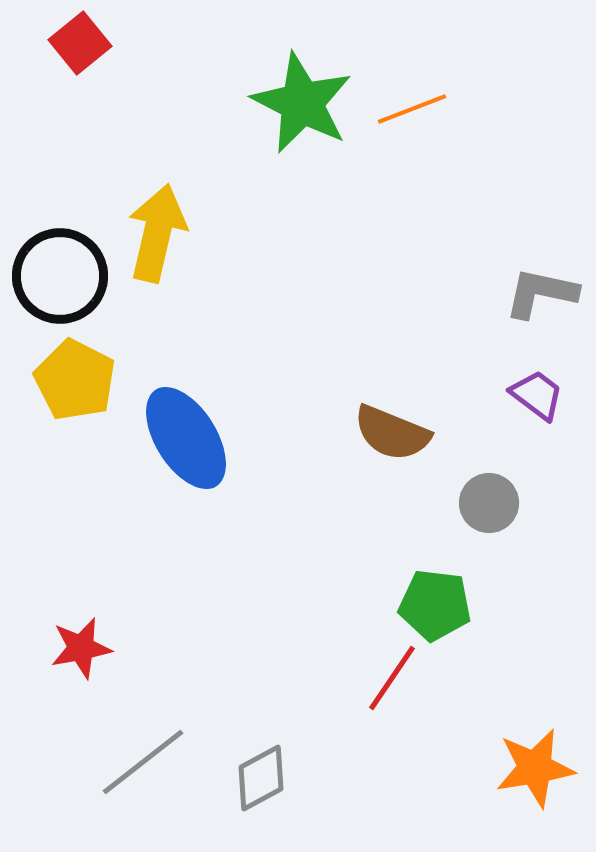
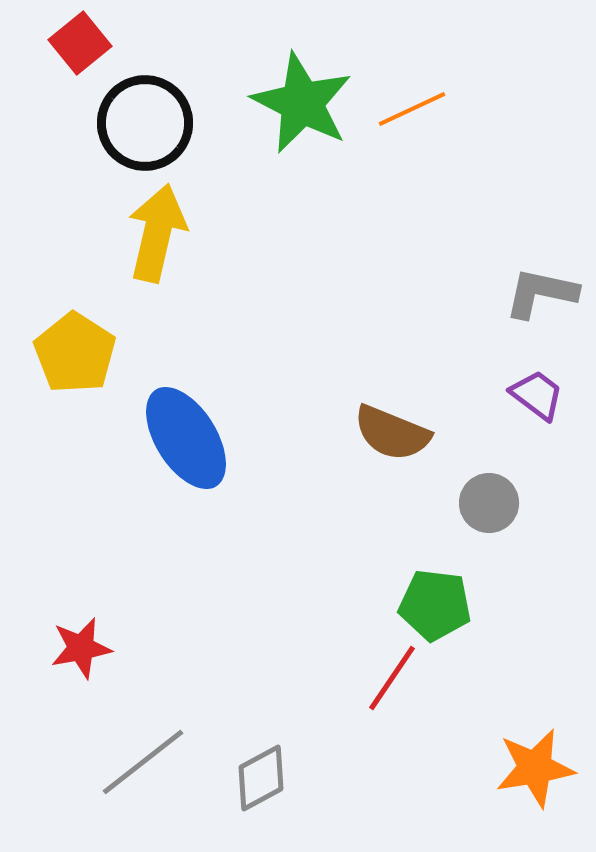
orange line: rotated 4 degrees counterclockwise
black circle: moved 85 px right, 153 px up
yellow pentagon: moved 27 px up; rotated 6 degrees clockwise
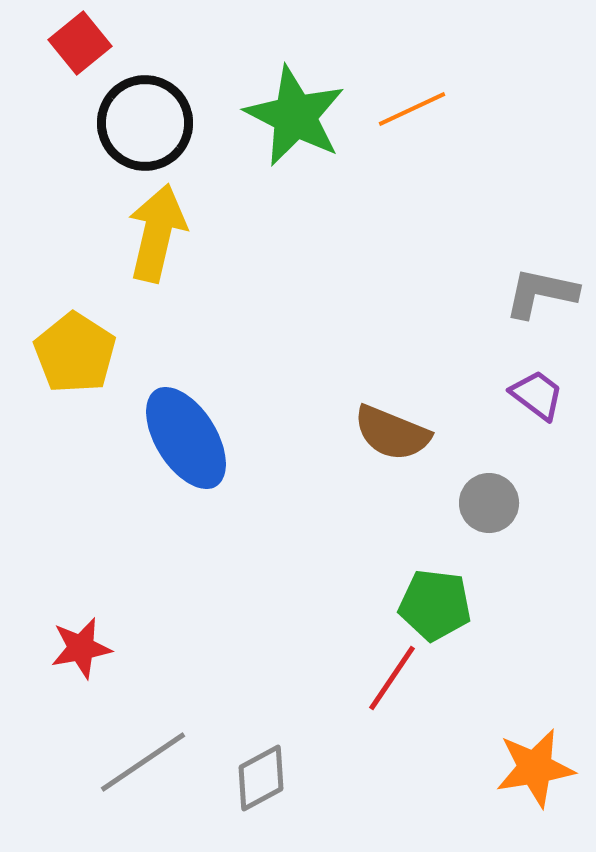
green star: moved 7 px left, 13 px down
gray line: rotated 4 degrees clockwise
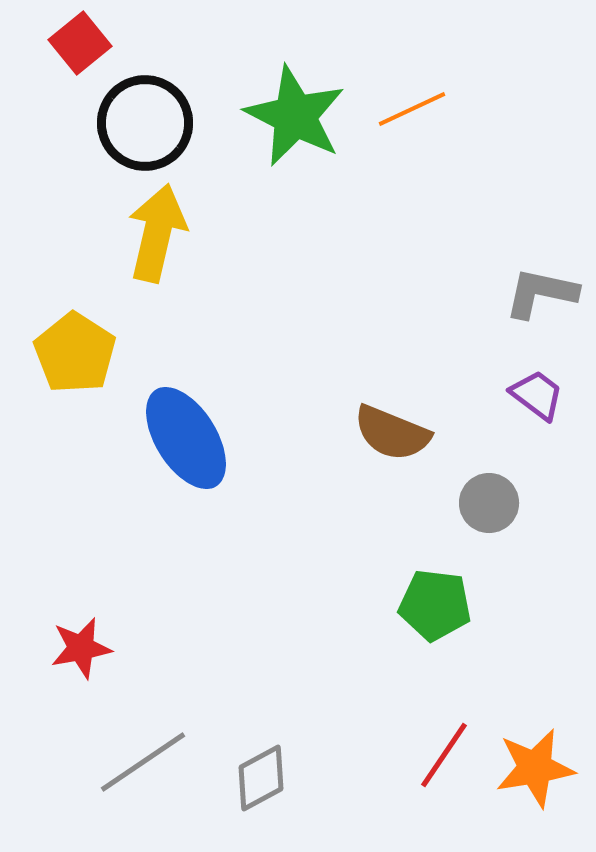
red line: moved 52 px right, 77 px down
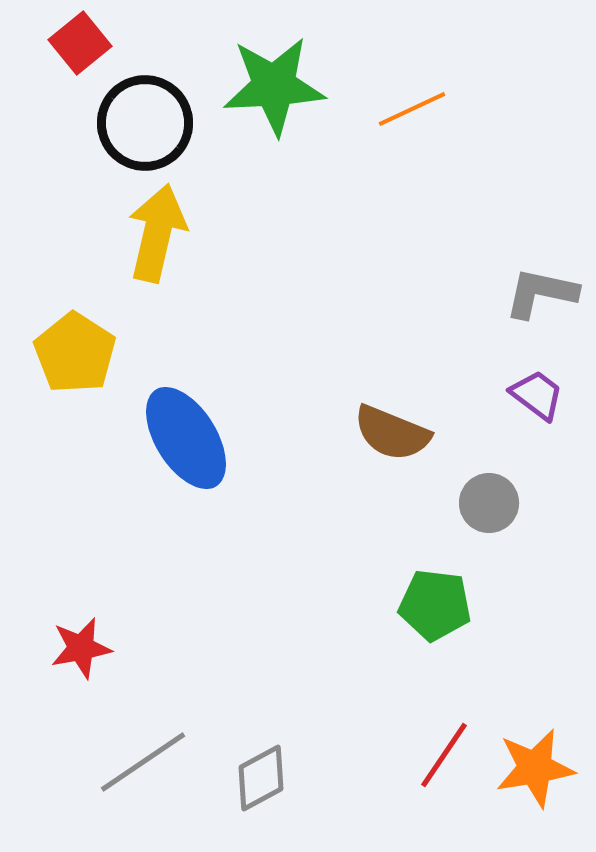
green star: moved 21 px left, 30 px up; rotated 30 degrees counterclockwise
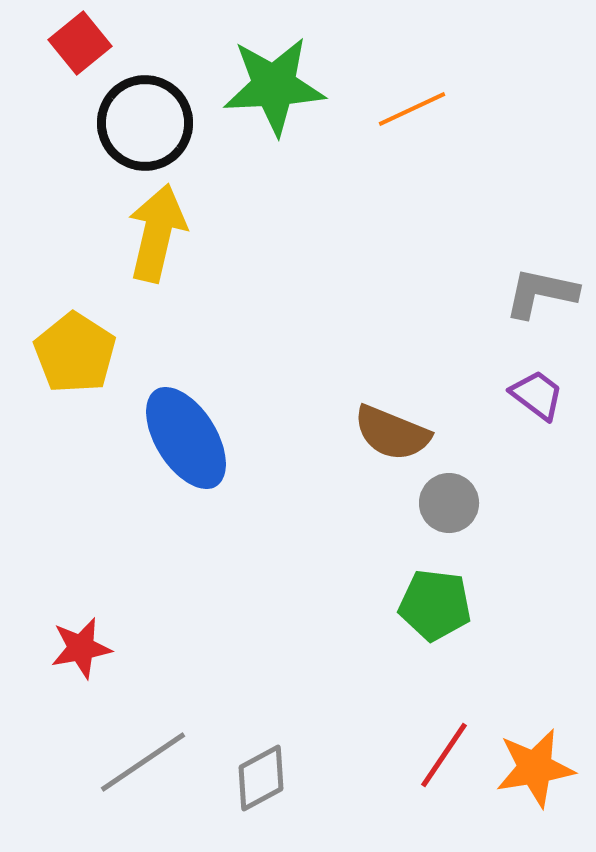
gray circle: moved 40 px left
